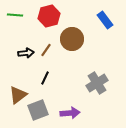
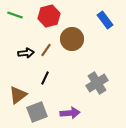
green line: rotated 14 degrees clockwise
gray square: moved 1 px left, 2 px down
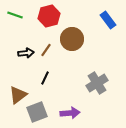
blue rectangle: moved 3 px right
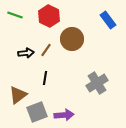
red hexagon: rotated 20 degrees counterclockwise
black line: rotated 16 degrees counterclockwise
purple arrow: moved 6 px left, 2 px down
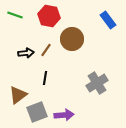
red hexagon: rotated 15 degrees counterclockwise
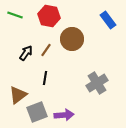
black arrow: rotated 49 degrees counterclockwise
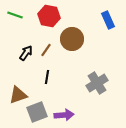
blue rectangle: rotated 12 degrees clockwise
black line: moved 2 px right, 1 px up
brown triangle: rotated 18 degrees clockwise
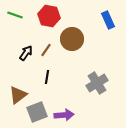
brown triangle: rotated 18 degrees counterclockwise
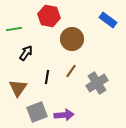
green line: moved 1 px left, 14 px down; rotated 28 degrees counterclockwise
blue rectangle: rotated 30 degrees counterclockwise
brown line: moved 25 px right, 21 px down
brown triangle: moved 7 px up; rotated 18 degrees counterclockwise
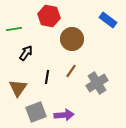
gray square: moved 1 px left
